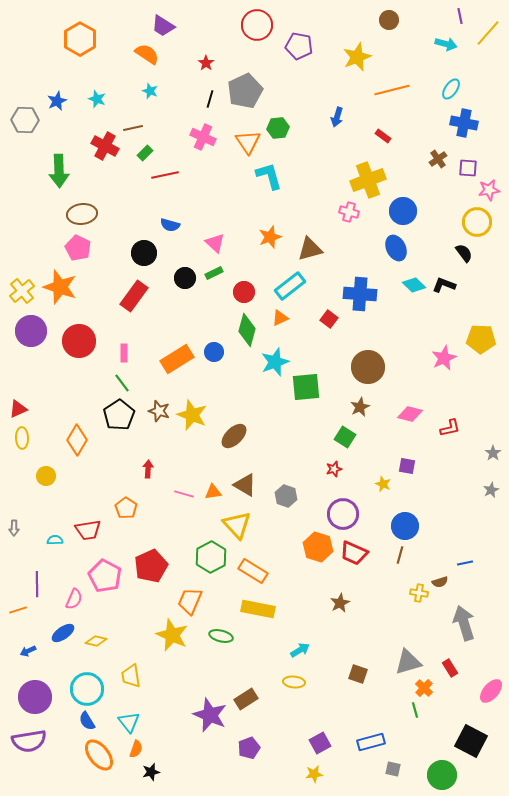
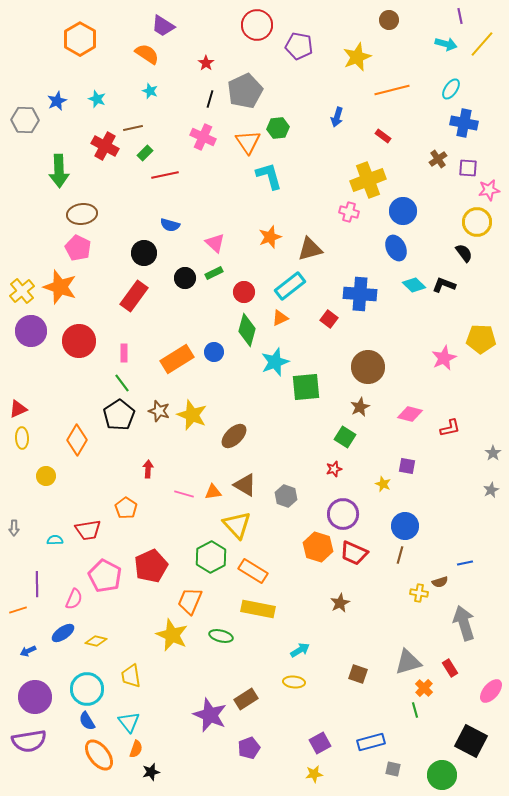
yellow line at (488, 33): moved 6 px left, 11 px down
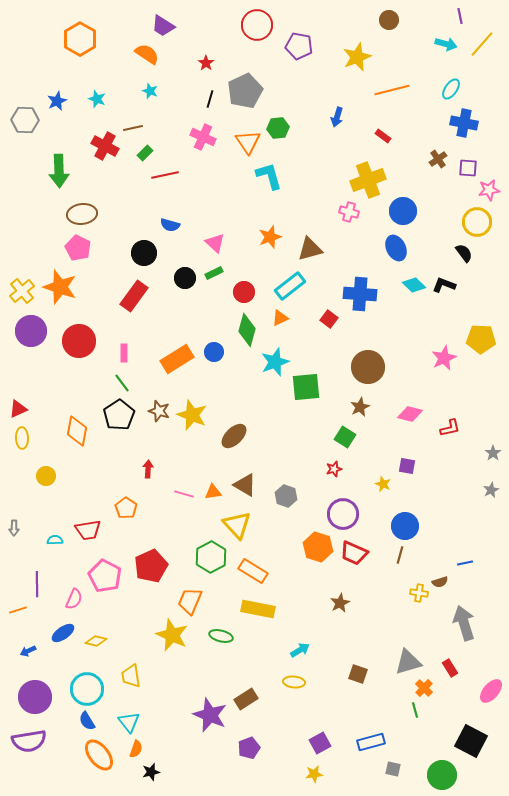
orange diamond at (77, 440): moved 9 px up; rotated 20 degrees counterclockwise
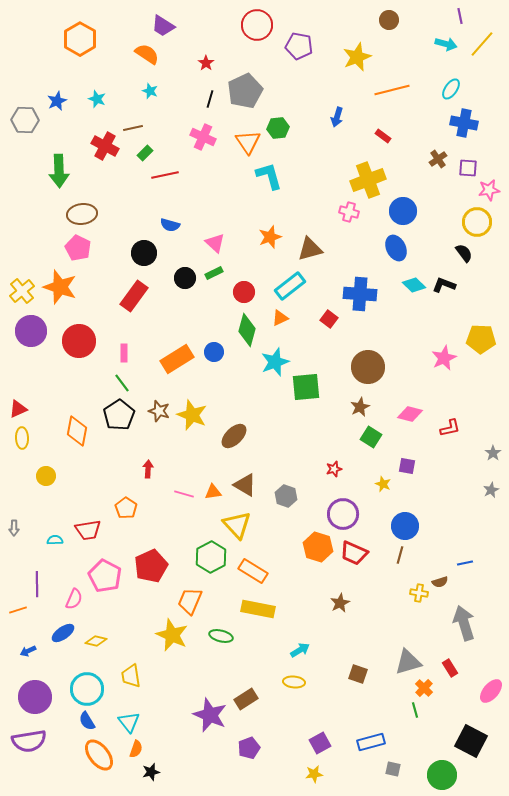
green square at (345, 437): moved 26 px right
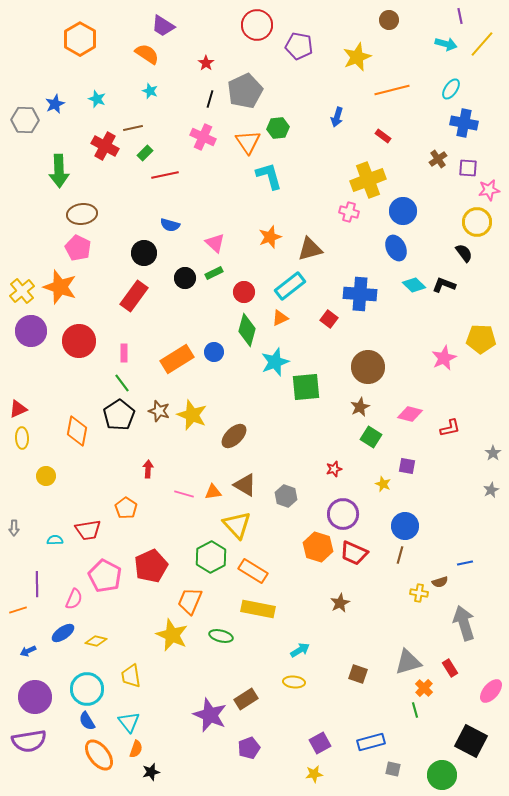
blue star at (57, 101): moved 2 px left, 3 px down
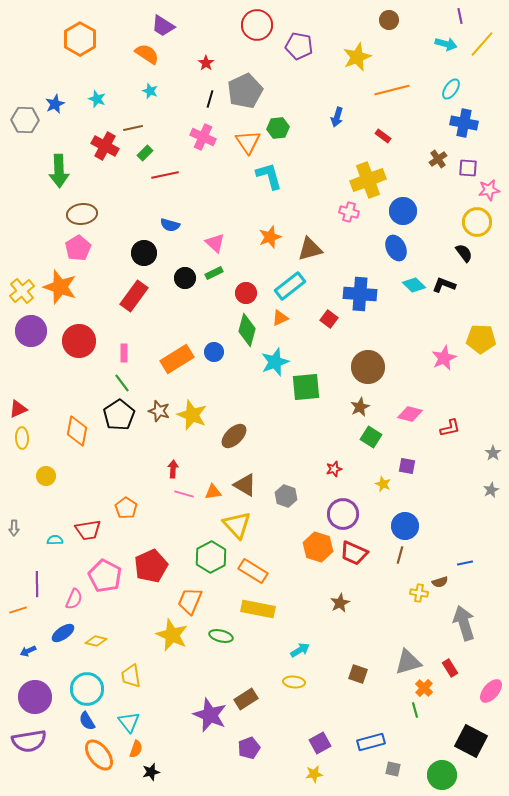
pink pentagon at (78, 248): rotated 15 degrees clockwise
red circle at (244, 292): moved 2 px right, 1 px down
red arrow at (148, 469): moved 25 px right
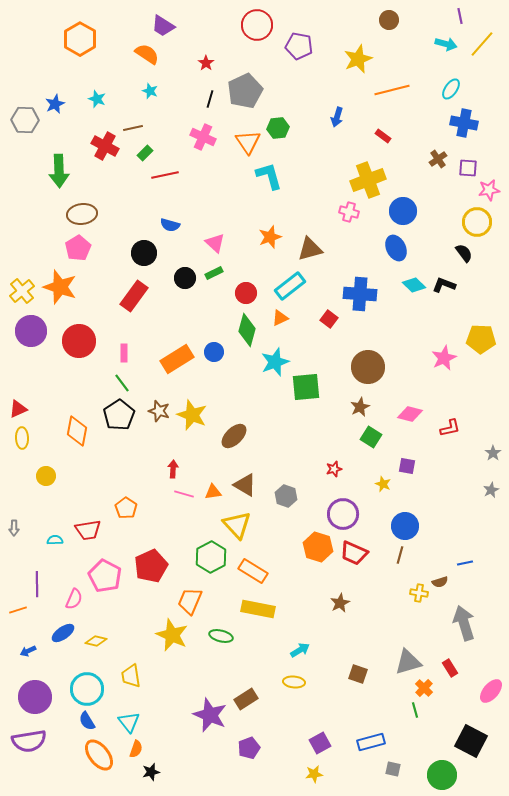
yellow star at (357, 57): moved 1 px right, 2 px down
